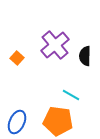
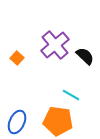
black semicircle: rotated 132 degrees clockwise
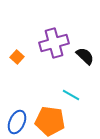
purple cross: moved 1 px left, 2 px up; rotated 24 degrees clockwise
orange square: moved 1 px up
orange pentagon: moved 8 px left
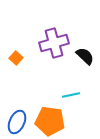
orange square: moved 1 px left, 1 px down
cyan line: rotated 42 degrees counterclockwise
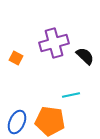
orange square: rotated 16 degrees counterclockwise
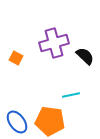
blue ellipse: rotated 60 degrees counterclockwise
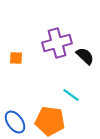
purple cross: moved 3 px right
orange square: rotated 24 degrees counterclockwise
cyan line: rotated 48 degrees clockwise
blue ellipse: moved 2 px left
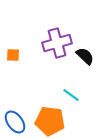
orange square: moved 3 px left, 3 px up
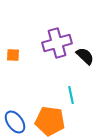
cyan line: rotated 42 degrees clockwise
